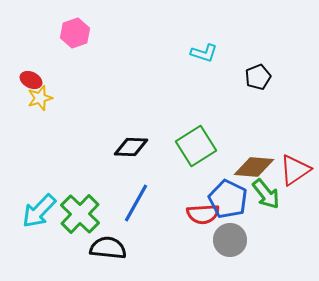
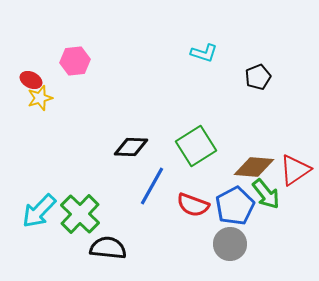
pink hexagon: moved 28 px down; rotated 12 degrees clockwise
blue pentagon: moved 7 px right, 7 px down; rotated 18 degrees clockwise
blue line: moved 16 px right, 17 px up
red semicircle: moved 10 px left, 9 px up; rotated 24 degrees clockwise
gray circle: moved 4 px down
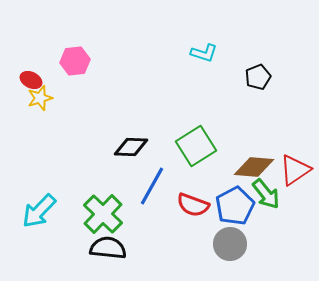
green cross: moved 23 px right
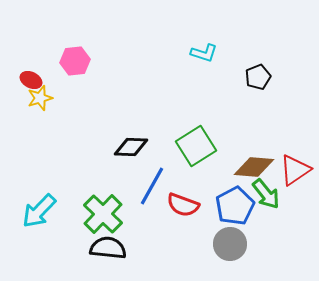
red semicircle: moved 10 px left
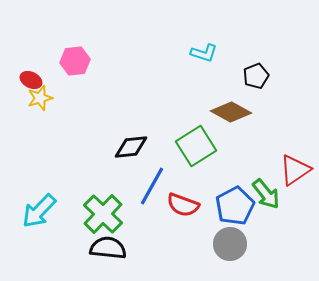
black pentagon: moved 2 px left, 1 px up
black diamond: rotated 8 degrees counterclockwise
brown diamond: moved 23 px left, 55 px up; rotated 24 degrees clockwise
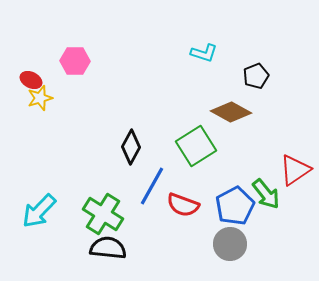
pink hexagon: rotated 8 degrees clockwise
black diamond: rotated 56 degrees counterclockwise
green cross: rotated 12 degrees counterclockwise
